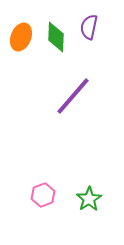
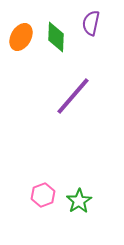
purple semicircle: moved 2 px right, 4 px up
orange ellipse: rotated 8 degrees clockwise
green star: moved 10 px left, 2 px down
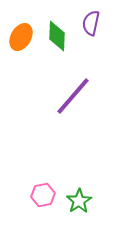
green diamond: moved 1 px right, 1 px up
pink hexagon: rotated 10 degrees clockwise
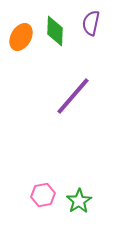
green diamond: moved 2 px left, 5 px up
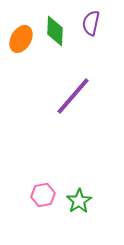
orange ellipse: moved 2 px down
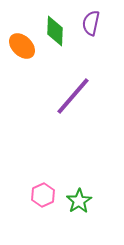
orange ellipse: moved 1 px right, 7 px down; rotated 76 degrees counterclockwise
pink hexagon: rotated 15 degrees counterclockwise
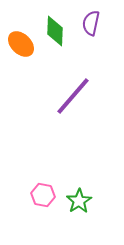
orange ellipse: moved 1 px left, 2 px up
pink hexagon: rotated 25 degrees counterclockwise
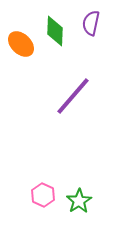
pink hexagon: rotated 15 degrees clockwise
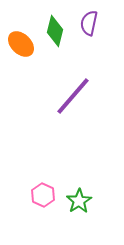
purple semicircle: moved 2 px left
green diamond: rotated 12 degrees clockwise
